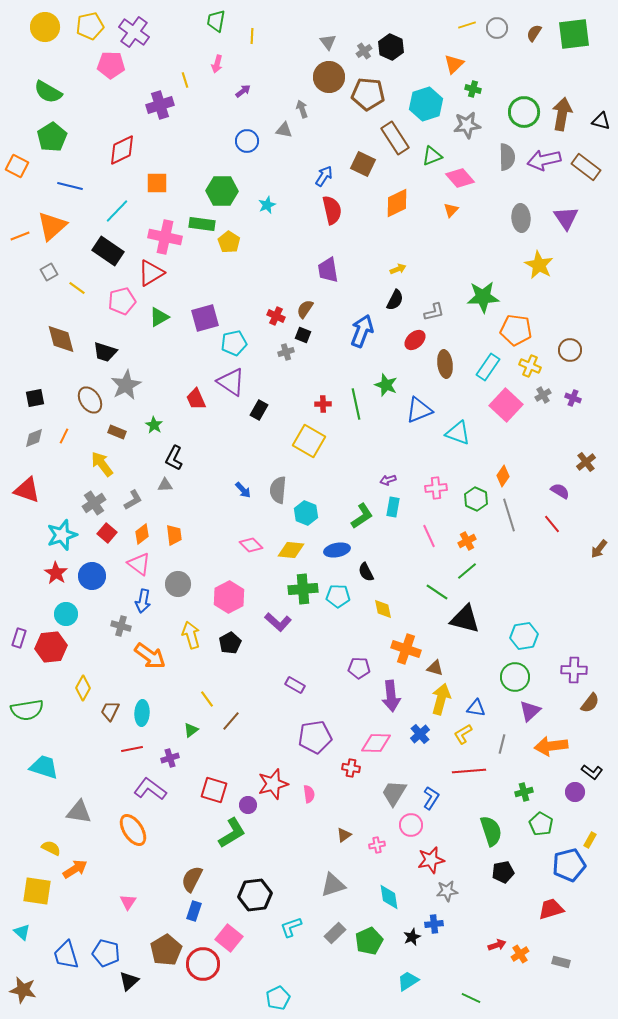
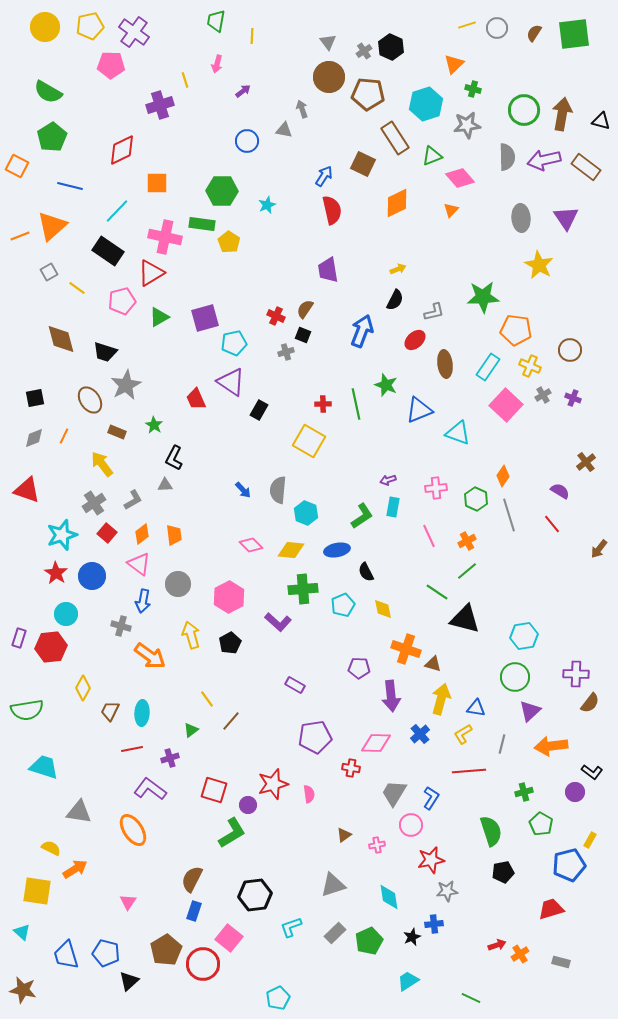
green circle at (524, 112): moved 2 px up
cyan pentagon at (338, 596): moved 5 px right, 9 px down; rotated 25 degrees counterclockwise
brown triangle at (435, 668): moved 2 px left, 4 px up
purple cross at (574, 670): moved 2 px right, 4 px down
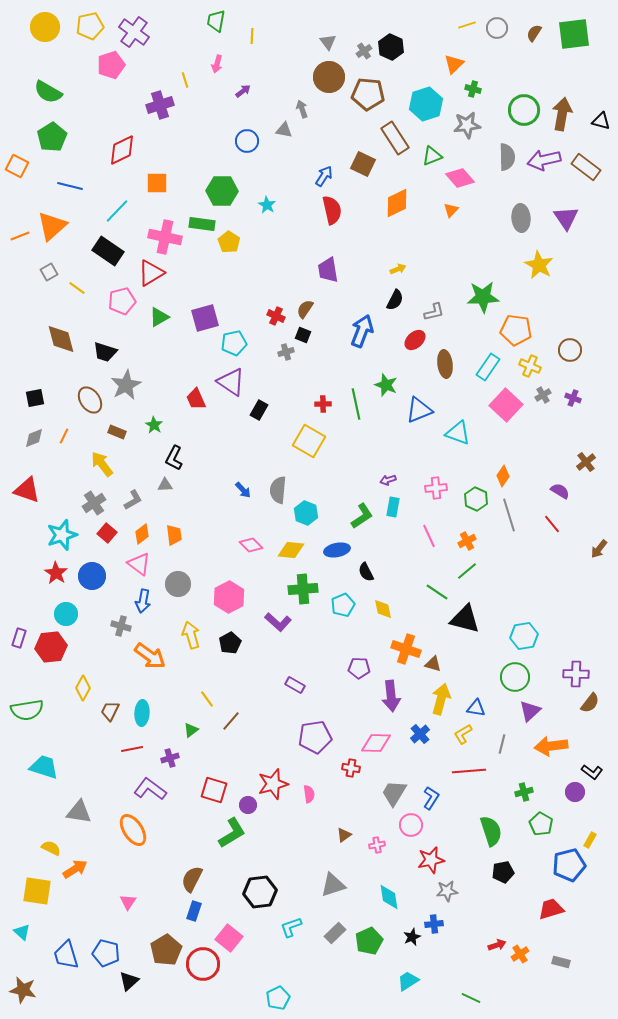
pink pentagon at (111, 65): rotated 20 degrees counterclockwise
cyan star at (267, 205): rotated 18 degrees counterclockwise
black hexagon at (255, 895): moved 5 px right, 3 px up
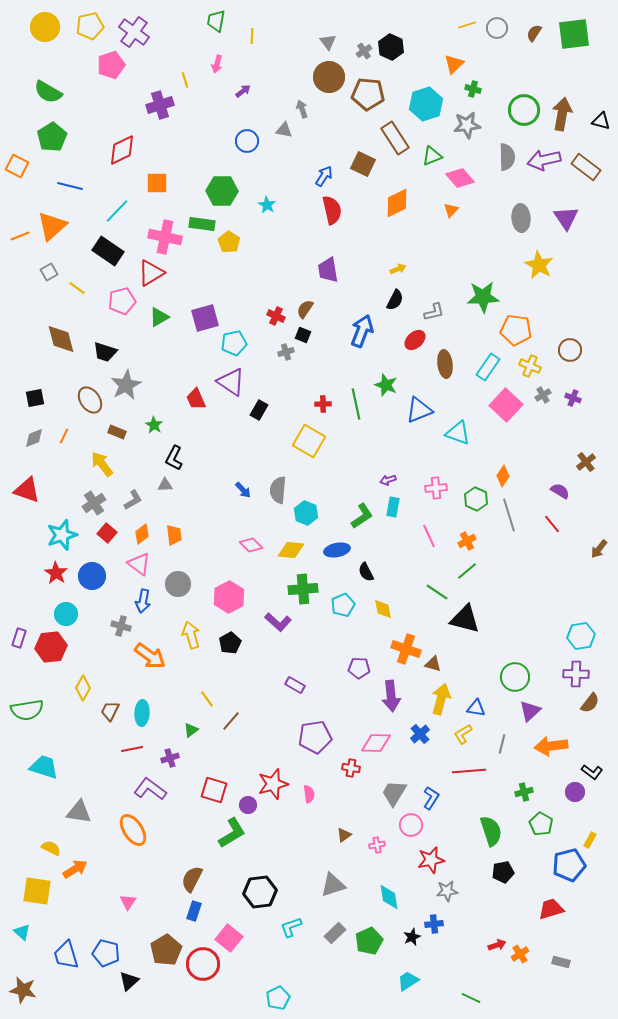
cyan hexagon at (524, 636): moved 57 px right
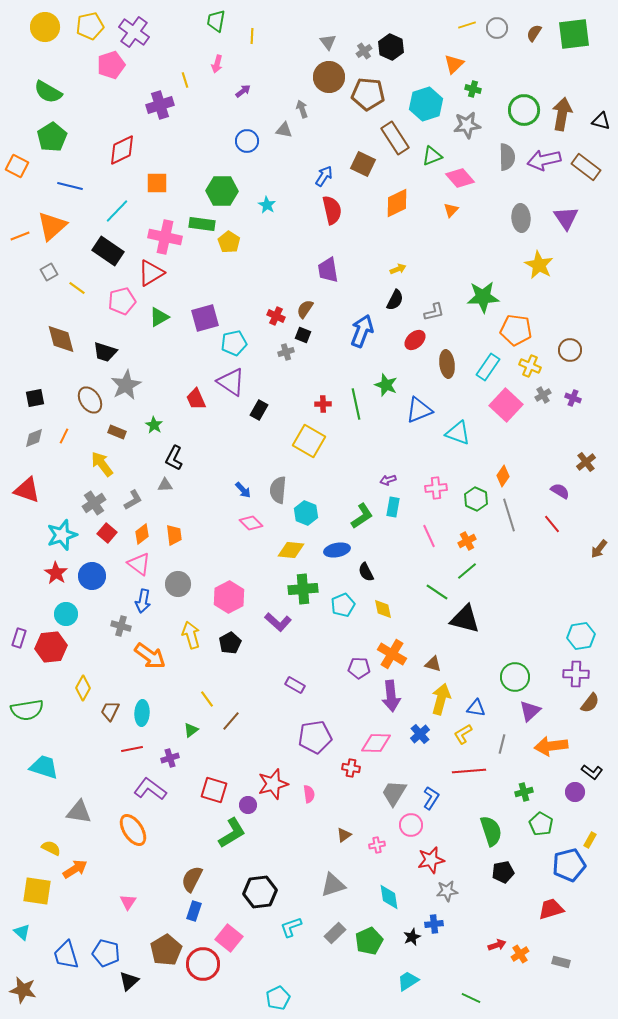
brown ellipse at (445, 364): moved 2 px right
pink diamond at (251, 545): moved 22 px up
orange cross at (406, 649): moved 14 px left, 5 px down; rotated 12 degrees clockwise
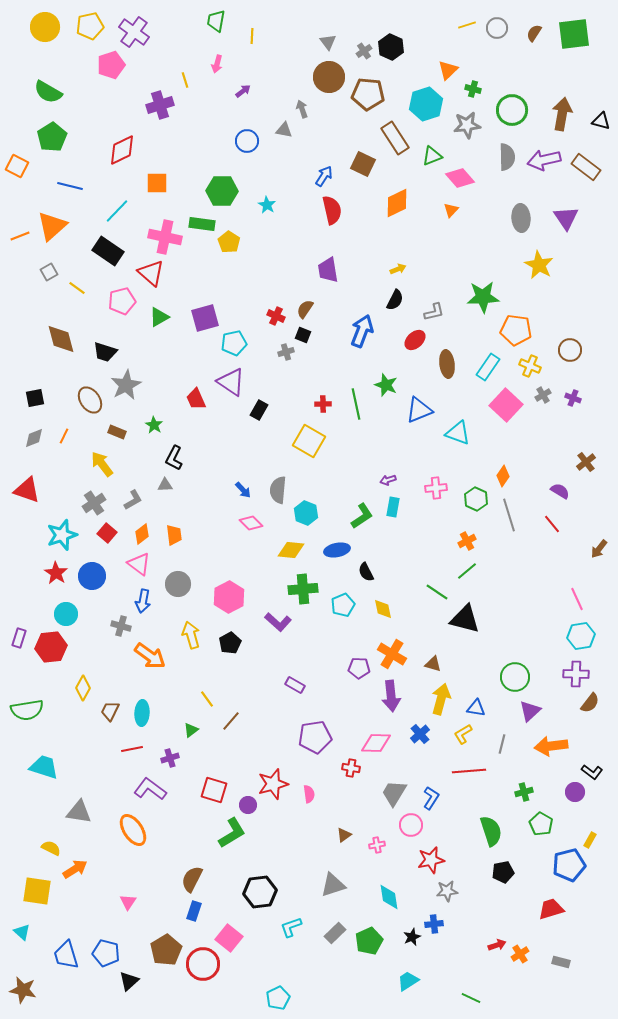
orange triangle at (454, 64): moved 6 px left, 6 px down
green circle at (524, 110): moved 12 px left
red triangle at (151, 273): rotated 48 degrees counterclockwise
pink line at (429, 536): moved 148 px right, 63 px down
